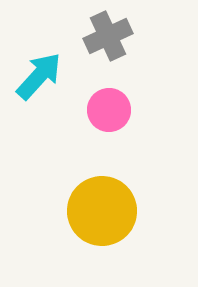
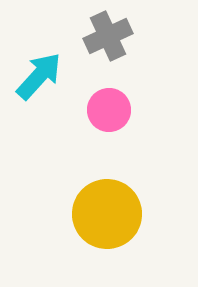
yellow circle: moved 5 px right, 3 px down
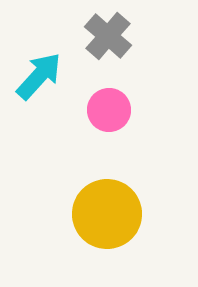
gray cross: rotated 24 degrees counterclockwise
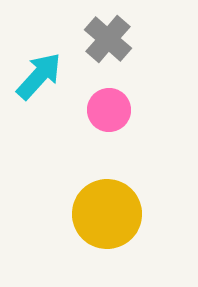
gray cross: moved 3 px down
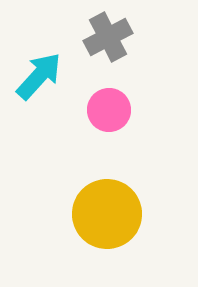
gray cross: moved 2 px up; rotated 21 degrees clockwise
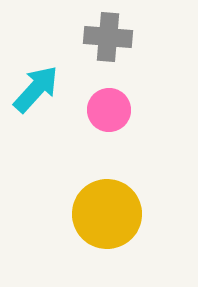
gray cross: rotated 33 degrees clockwise
cyan arrow: moved 3 px left, 13 px down
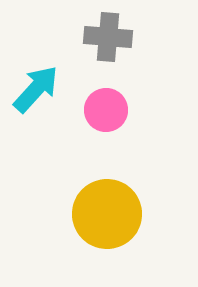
pink circle: moved 3 px left
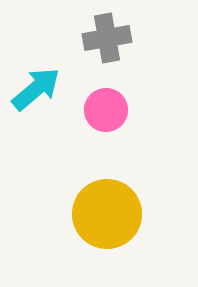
gray cross: moved 1 px left, 1 px down; rotated 15 degrees counterclockwise
cyan arrow: rotated 8 degrees clockwise
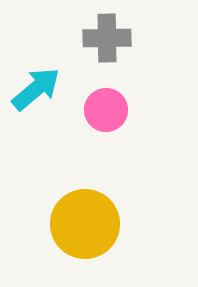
gray cross: rotated 9 degrees clockwise
yellow circle: moved 22 px left, 10 px down
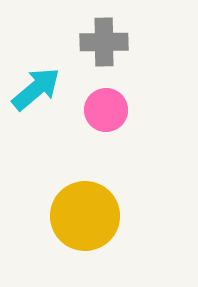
gray cross: moved 3 px left, 4 px down
yellow circle: moved 8 px up
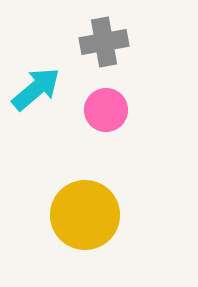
gray cross: rotated 9 degrees counterclockwise
yellow circle: moved 1 px up
